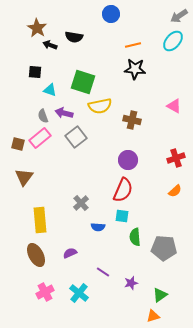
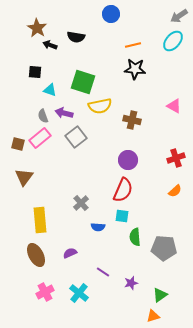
black semicircle: moved 2 px right
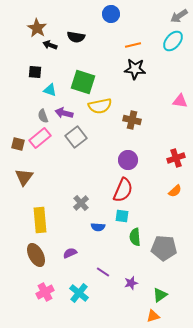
pink triangle: moved 6 px right, 5 px up; rotated 21 degrees counterclockwise
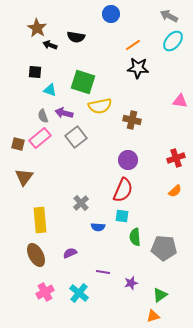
gray arrow: moved 10 px left; rotated 60 degrees clockwise
orange line: rotated 21 degrees counterclockwise
black star: moved 3 px right, 1 px up
purple line: rotated 24 degrees counterclockwise
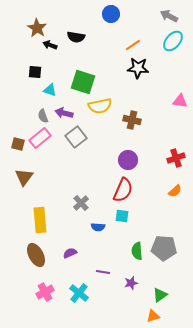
green semicircle: moved 2 px right, 14 px down
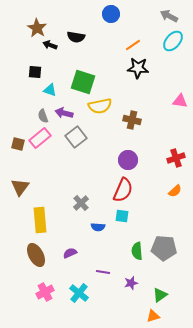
brown triangle: moved 4 px left, 10 px down
